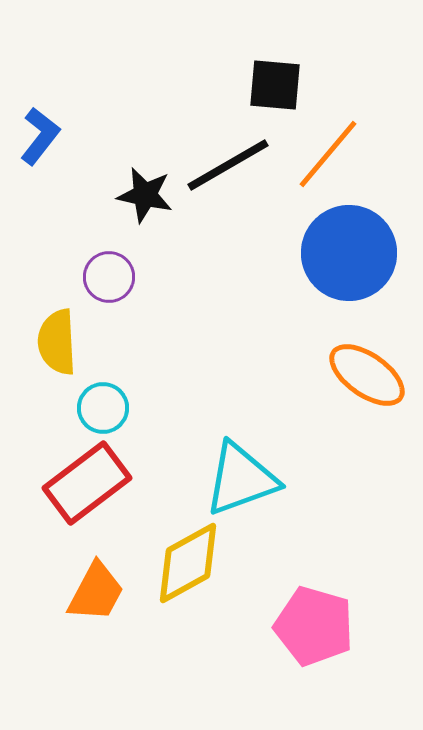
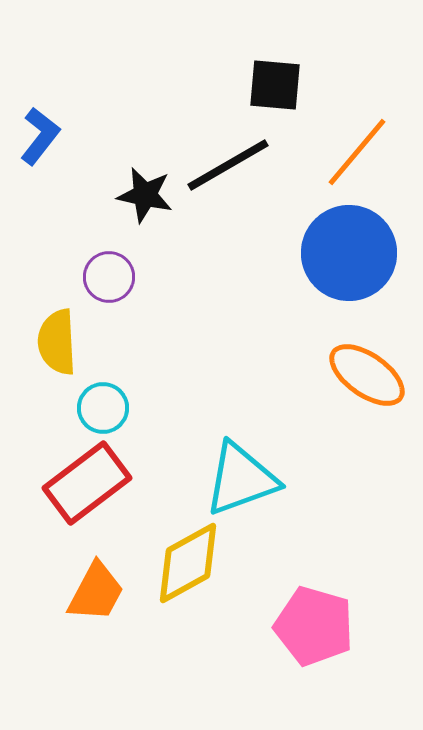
orange line: moved 29 px right, 2 px up
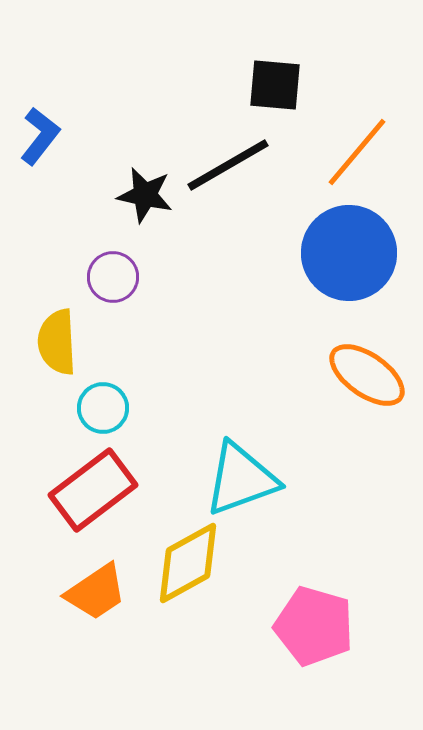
purple circle: moved 4 px right
red rectangle: moved 6 px right, 7 px down
orange trapezoid: rotated 28 degrees clockwise
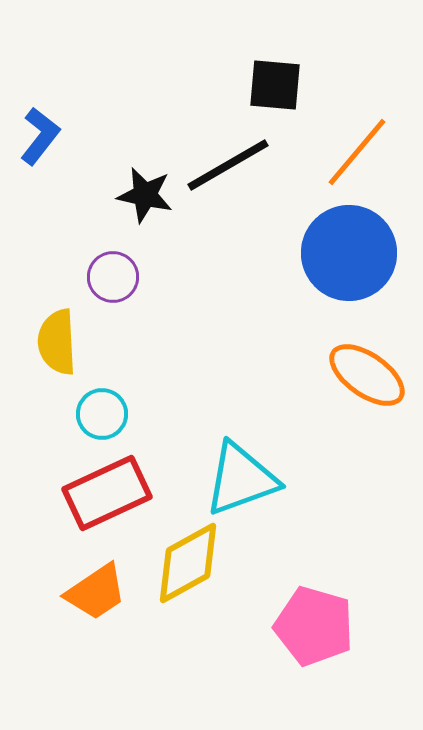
cyan circle: moved 1 px left, 6 px down
red rectangle: moved 14 px right, 3 px down; rotated 12 degrees clockwise
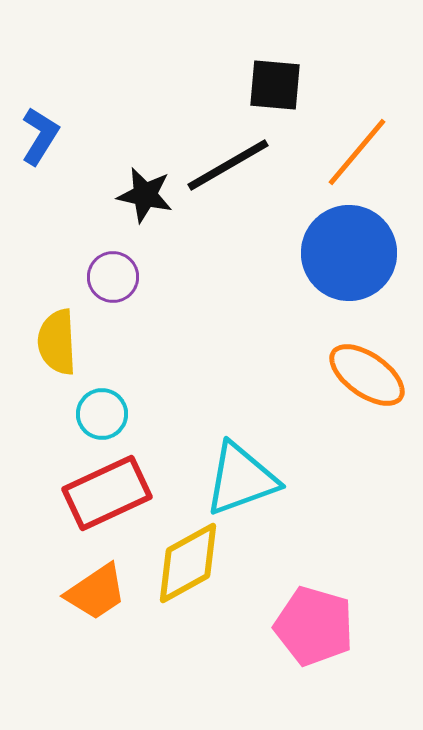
blue L-shape: rotated 6 degrees counterclockwise
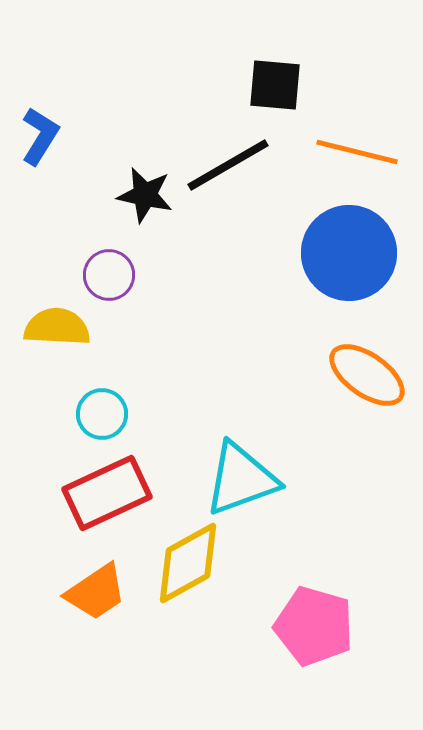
orange line: rotated 64 degrees clockwise
purple circle: moved 4 px left, 2 px up
yellow semicircle: moved 15 px up; rotated 96 degrees clockwise
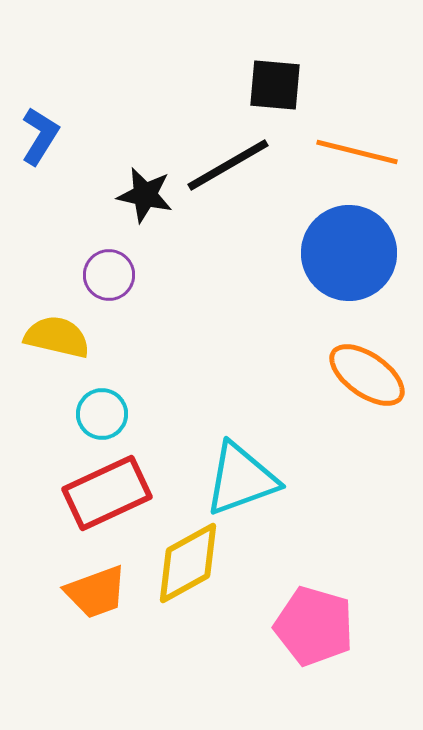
yellow semicircle: moved 10 px down; rotated 10 degrees clockwise
orange trapezoid: rotated 14 degrees clockwise
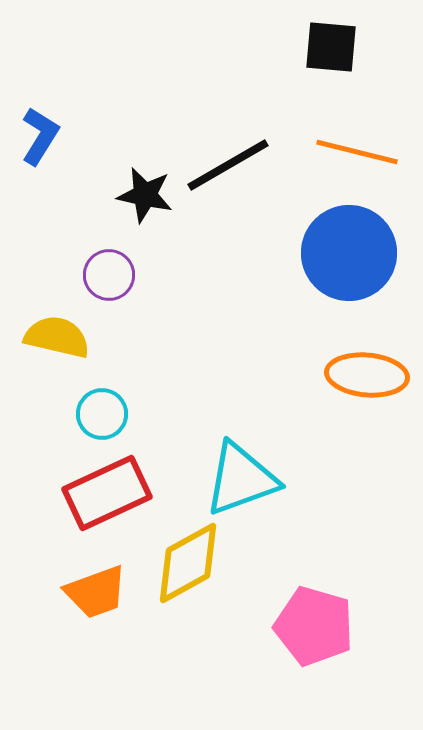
black square: moved 56 px right, 38 px up
orange ellipse: rotated 30 degrees counterclockwise
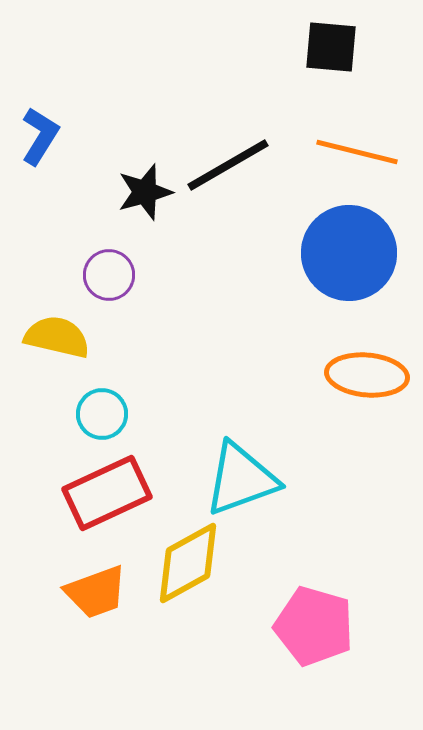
black star: moved 3 px up; rotated 28 degrees counterclockwise
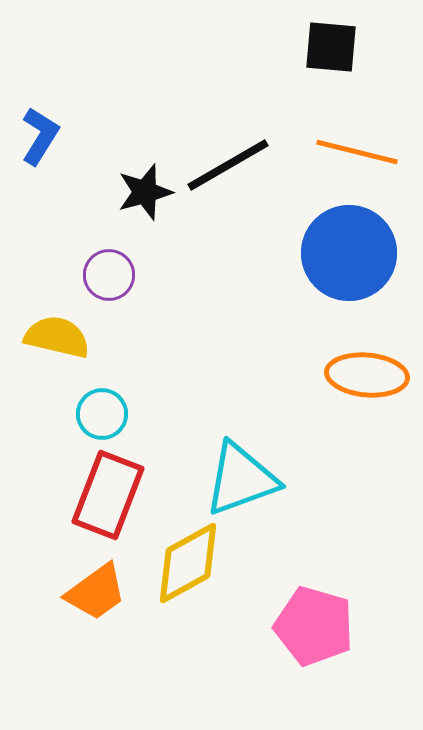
red rectangle: moved 1 px right, 2 px down; rotated 44 degrees counterclockwise
orange trapezoid: rotated 16 degrees counterclockwise
